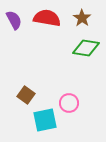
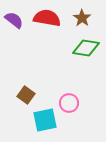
purple semicircle: rotated 24 degrees counterclockwise
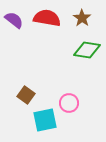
green diamond: moved 1 px right, 2 px down
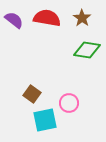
brown square: moved 6 px right, 1 px up
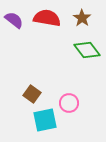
green diamond: rotated 44 degrees clockwise
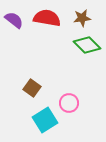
brown star: rotated 30 degrees clockwise
green diamond: moved 5 px up; rotated 8 degrees counterclockwise
brown square: moved 6 px up
cyan square: rotated 20 degrees counterclockwise
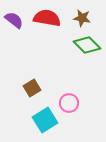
brown star: rotated 18 degrees clockwise
brown square: rotated 24 degrees clockwise
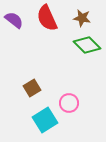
red semicircle: rotated 124 degrees counterclockwise
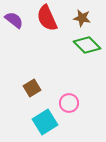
cyan square: moved 2 px down
